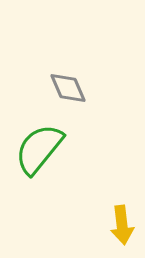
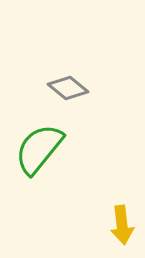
gray diamond: rotated 27 degrees counterclockwise
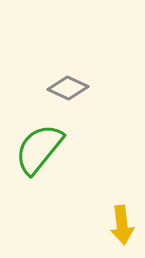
gray diamond: rotated 15 degrees counterclockwise
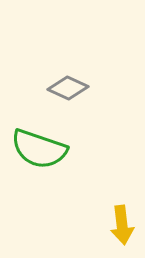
green semicircle: rotated 110 degrees counterclockwise
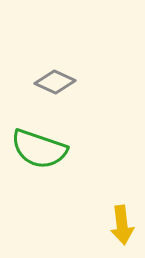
gray diamond: moved 13 px left, 6 px up
